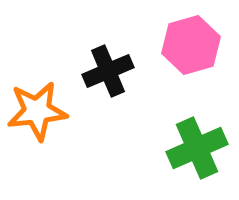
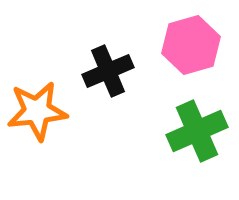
green cross: moved 17 px up
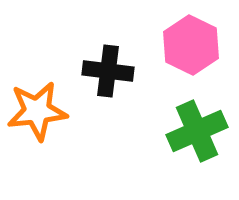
pink hexagon: rotated 18 degrees counterclockwise
black cross: rotated 30 degrees clockwise
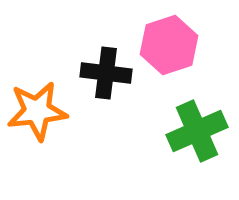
pink hexagon: moved 22 px left; rotated 16 degrees clockwise
black cross: moved 2 px left, 2 px down
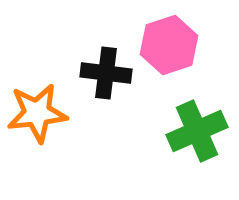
orange star: moved 2 px down
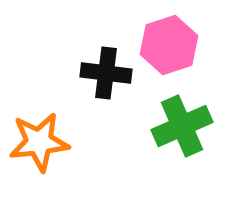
orange star: moved 2 px right, 29 px down
green cross: moved 15 px left, 5 px up
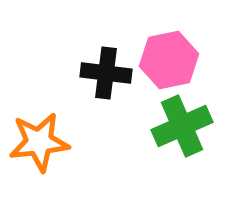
pink hexagon: moved 15 px down; rotated 6 degrees clockwise
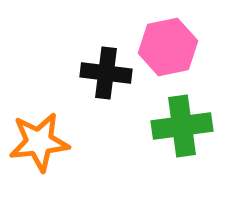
pink hexagon: moved 1 px left, 13 px up
green cross: rotated 16 degrees clockwise
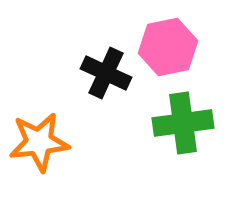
black cross: rotated 18 degrees clockwise
green cross: moved 1 px right, 3 px up
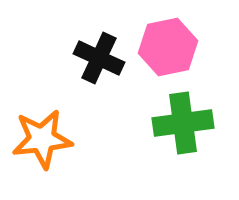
black cross: moved 7 px left, 15 px up
orange star: moved 3 px right, 3 px up
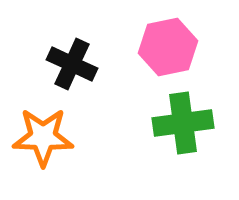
black cross: moved 27 px left, 6 px down
orange star: moved 1 px right, 2 px up; rotated 8 degrees clockwise
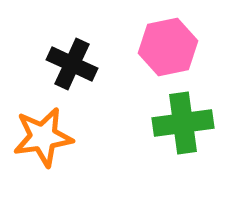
orange star: rotated 10 degrees counterclockwise
